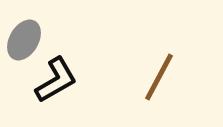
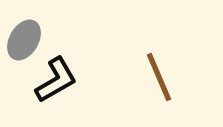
brown line: rotated 51 degrees counterclockwise
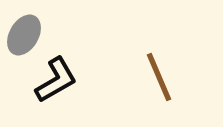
gray ellipse: moved 5 px up
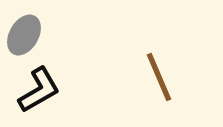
black L-shape: moved 17 px left, 10 px down
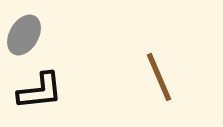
black L-shape: moved 1 px right, 1 px down; rotated 24 degrees clockwise
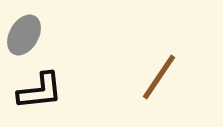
brown line: rotated 57 degrees clockwise
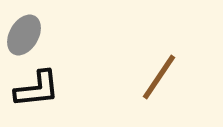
black L-shape: moved 3 px left, 2 px up
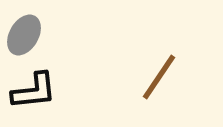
black L-shape: moved 3 px left, 2 px down
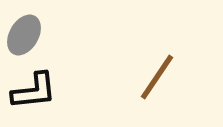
brown line: moved 2 px left
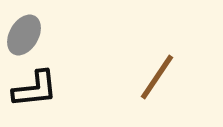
black L-shape: moved 1 px right, 2 px up
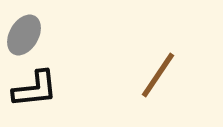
brown line: moved 1 px right, 2 px up
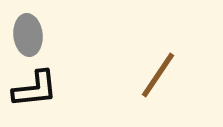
gray ellipse: moved 4 px right; rotated 36 degrees counterclockwise
